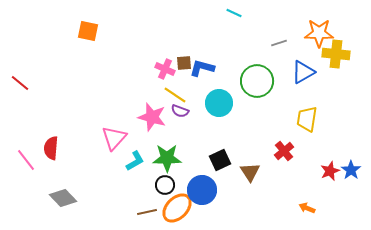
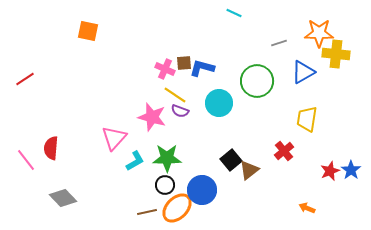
red line: moved 5 px right, 4 px up; rotated 72 degrees counterclockwise
black square: moved 11 px right; rotated 15 degrees counterclockwise
brown triangle: moved 1 px left, 2 px up; rotated 25 degrees clockwise
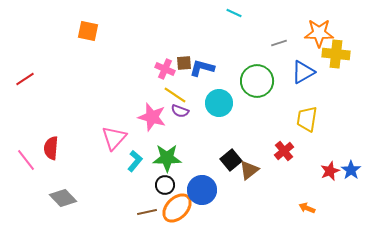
cyan L-shape: rotated 20 degrees counterclockwise
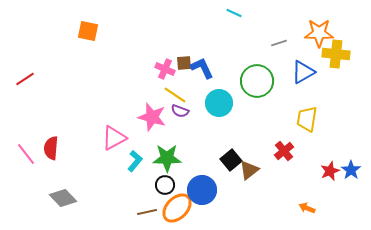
blue L-shape: rotated 50 degrees clockwise
pink triangle: rotated 20 degrees clockwise
pink line: moved 6 px up
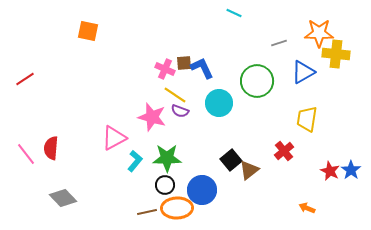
red star: rotated 24 degrees counterclockwise
orange ellipse: rotated 44 degrees clockwise
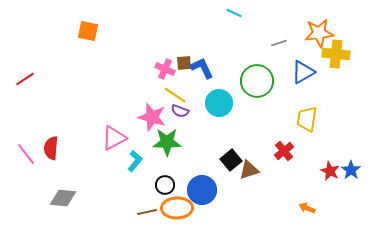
orange star: rotated 8 degrees counterclockwise
green star: moved 16 px up
brown triangle: rotated 20 degrees clockwise
gray diamond: rotated 40 degrees counterclockwise
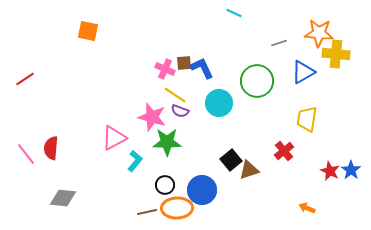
orange star: rotated 12 degrees clockwise
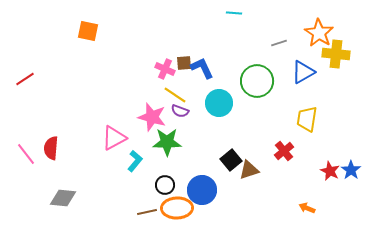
cyan line: rotated 21 degrees counterclockwise
orange star: rotated 28 degrees clockwise
